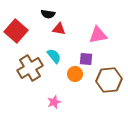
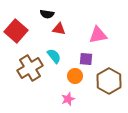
black semicircle: moved 1 px left
orange circle: moved 2 px down
brown hexagon: moved 1 px down; rotated 25 degrees counterclockwise
pink star: moved 14 px right, 3 px up
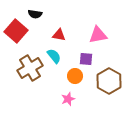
black semicircle: moved 12 px left
red triangle: moved 6 px down
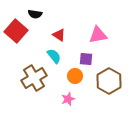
red triangle: rotated 24 degrees clockwise
brown cross: moved 4 px right, 10 px down
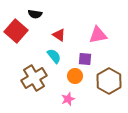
purple square: moved 1 px left
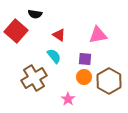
orange circle: moved 9 px right, 1 px down
pink star: rotated 16 degrees counterclockwise
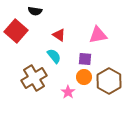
black semicircle: moved 3 px up
pink star: moved 7 px up
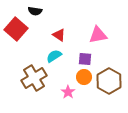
red square: moved 2 px up
cyan semicircle: rotated 84 degrees counterclockwise
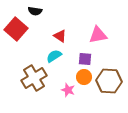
red triangle: moved 1 px right, 1 px down
brown hexagon: rotated 25 degrees counterclockwise
pink star: moved 2 px up; rotated 16 degrees counterclockwise
